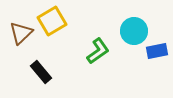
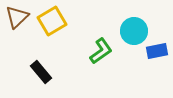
brown triangle: moved 4 px left, 16 px up
green L-shape: moved 3 px right
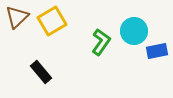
green L-shape: moved 9 px up; rotated 20 degrees counterclockwise
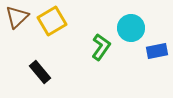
cyan circle: moved 3 px left, 3 px up
green L-shape: moved 5 px down
black rectangle: moved 1 px left
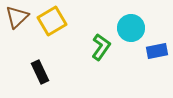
black rectangle: rotated 15 degrees clockwise
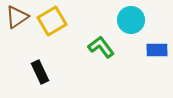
brown triangle: rotated 10 degrees clockwise
cyan circle: moved 8 px up
green L-shape: rotated 72 degrees counterclockwise
blue rectangle: moved 1 px up; rotated 10 degrees clockwise
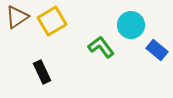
cyan circle: moved 5 px down
blue rectangle: rotated 40 degrees clockwise
black rectangle: moved 2 px right
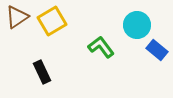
cyan circle: moved 6 px right
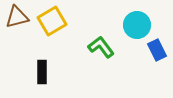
brown triangle: rotated 20 degrees clockwise
blue rectangle: rotated 25 degrees clockwise
black rectangle: rotated 25 degrees clockwise
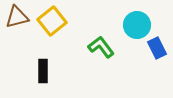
yellow square: rotated 8 degrees counterclockwise
blue rectangle: moved 2 px up
black rectangle: moved 1 px right, 1 px up
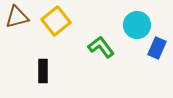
yellow square: moved 4 px right
blue rectangle: rotated 50 degrees clockwise
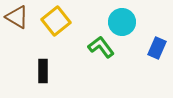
brown triangle: rotated 45 degrees clockwise
cyan circle: moved 15 px left, 3 px up
